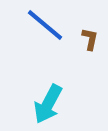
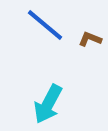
brown L-shape: rotated 80 degrees counterclockwise
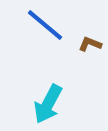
brown L-shape: moved 5 px down
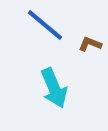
cyan arrow: moved 6 px right, 16 px up; rotated 51 degrees counterclockwise
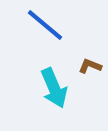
brown L-shape: moved 22 px down
